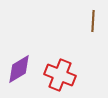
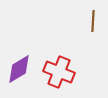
red cross: moved 1 px left, 3 px up
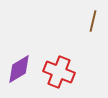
brown line: rotated 10 degrees clockwise
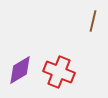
purple diamond: moved 1 px right, 1 px down
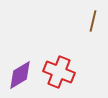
purple diamond: moved 5 px down
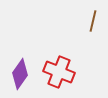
purple diamond: moved 1 px up; rotated 24 degrees counterclockwise
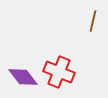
purple diamond: moved 3 px right, 3 px down; rotated 72 degrees counterclockwise
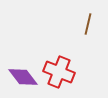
brown line: moved 5 px left, 3 px down
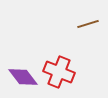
brown line: rotated 60 degrees clockwise
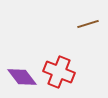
purple diamond: moved 1 px left
